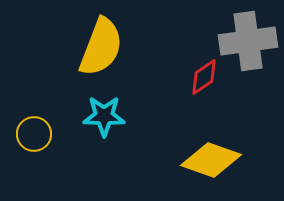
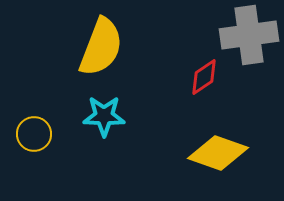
gray cross: moved 1 px right, 6 px up
yellow diamond: moved 7 px right, 7 px up
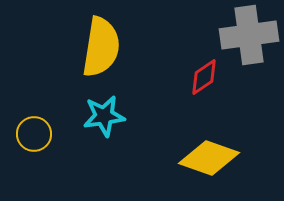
yellow semicircle: rotated 12 degrees counterclockwise
cyan star: rotated 9 degrees counterclockwise
yellow diamond: moved 9 px left, 5 px down
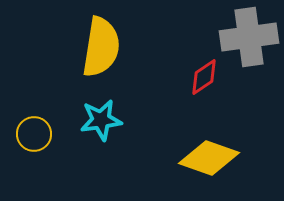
gray cross: moved 2 px down
cyan star: moved 3 px left, 4 px down
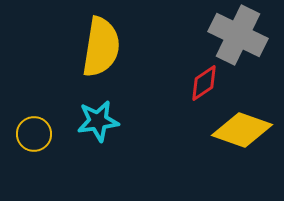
gray cross: moved 11 px left, 2 px up; rotated 34 degrees clockwise
red diamond: moved 6 px down
cyan star: moved 3 px left, 1 px down
yellow diamond: moved 33 px right, 28 px up
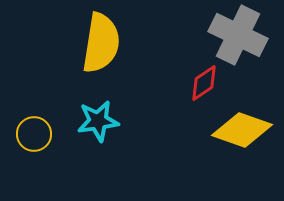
yellow semicircle: moved 4 px up
